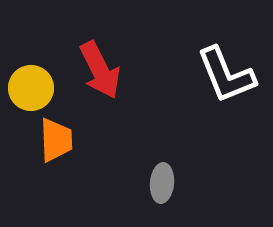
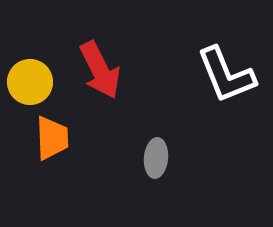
yellow circle: moved 1 px left, 6 px up
orange trapezoid: moved 4 px left, 2 px up
gray ellipse: moved 6 px left, 25 px up
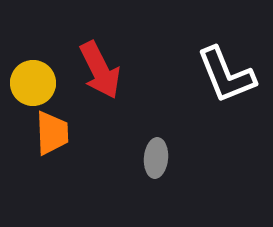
yellow circle: moved 3 px right, 1 px down
orange trapezoid: moved 5 px up
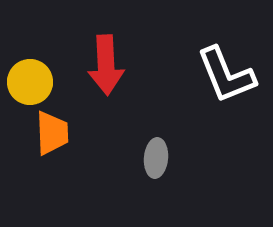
red arrow: moved 6 px right, 5 px up; rotated 24 degrees clockwise
yellow circle: moved 3 px left, 1 px up
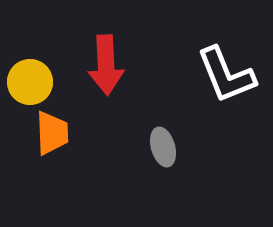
gray ellipse: moved 7 px right, 11 px up; rotated 21 degrees counterclockwise
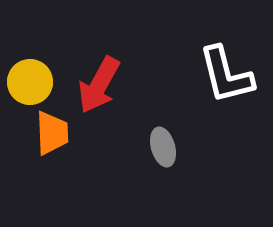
red arrow: moved 7 px left, 20 px down; rotated 32 degrees clockwise
white L-shape: rotated 8 degrees clockwise
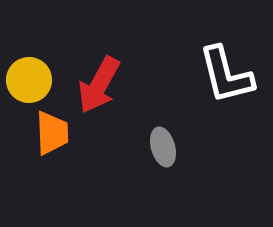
yellow circle: moved 1 px left, 2 px up
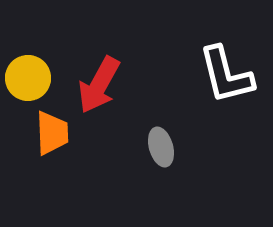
yellow circle: moved 1 px left, 2 px up
gray ellipse: moved 2 px left
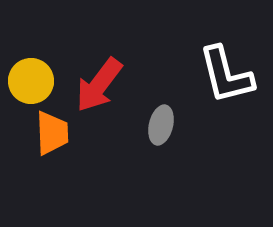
yellow circle: moved 3 px right, 3 px down
red arrow: rotated 8 degrees clockwise
gray ellipse: moved 22 px up; rotated 30 degrees clockwise
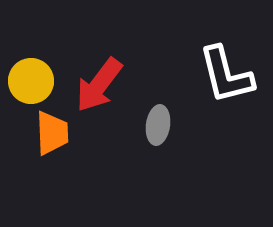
gray ellipse: moved 3 px left; rotated 6 degrees counterclockwise
